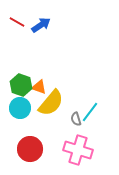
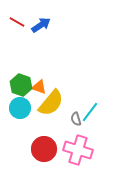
red circle: moved 14 px right
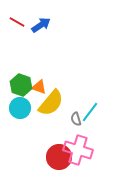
red circle: moved 15 px right, 8 px down
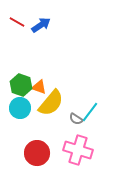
gray semicircle: rotated 40 degrees counterclockwise
red circle: moved 22 px left, 4 px up
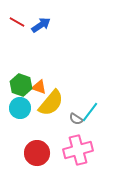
pink cross: rotated 32 degrees counterclockwise
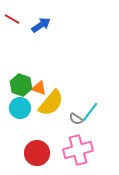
red line: moved 5 px left, 3 px up
orange triangle: moved 1 px down
